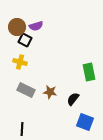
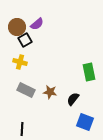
purple semicircle: moved 1 px right, 2 px up; rotated 24 degrees counterclockwise
black square: rotated 32 degrees clockwise
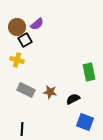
yellow cross: moved 3 px left, 2 px up
black semicircle: rotated 24 degrees clockwise
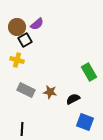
green rectangle: rotated 18 degrees counterclockwise
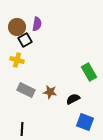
purple semicircle: rotated 40 degrees counterclockwise
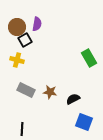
green rectangle: moved 14 px up
blue square: moved 1 px left
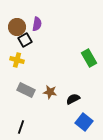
blue square: rotated 18 degrees clockwise
black line: moved 1 px left, 2 px up; rotated 16 degrees clockwise
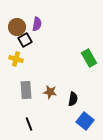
yellow cross: moved 1 px left, 1 px up
gray rectangle: rotated 60 degrees clockwise
black semicircle: rotated 128 degrees clockwise
blue square: moved 1 px right, 1 px up
black line: moved 8 px right, 3 px up; rotated 40 degrees counterclockwise
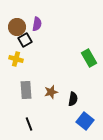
brown star: moved 1 px right; rotated 24 degrees counterclockwise
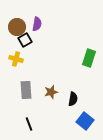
green rectangle: rotated 48 degrees clockwise
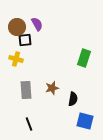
purple semicircle: rotated 40 degrees counterclockwise
black square: rotated 24 degrees clockwise
green rectangle: moved 5 px left
brown star: moved 1 px right, 4 px up
blue square: rotated 24 degrees counterclockwise
